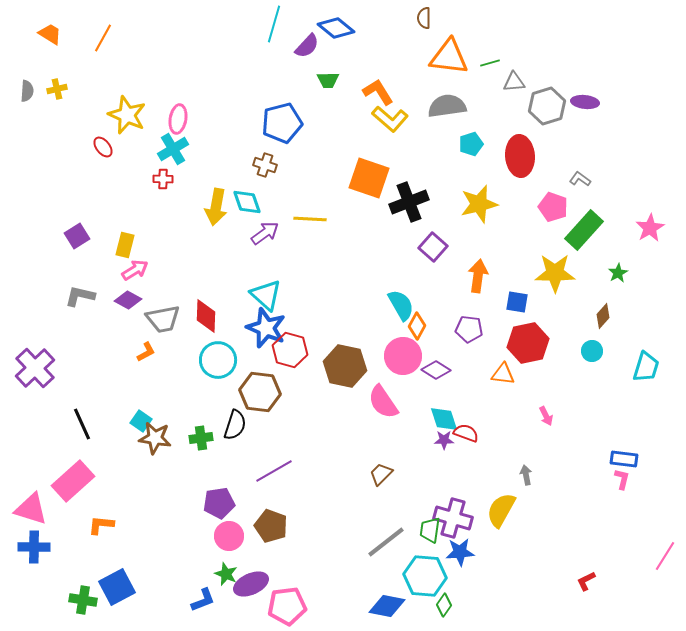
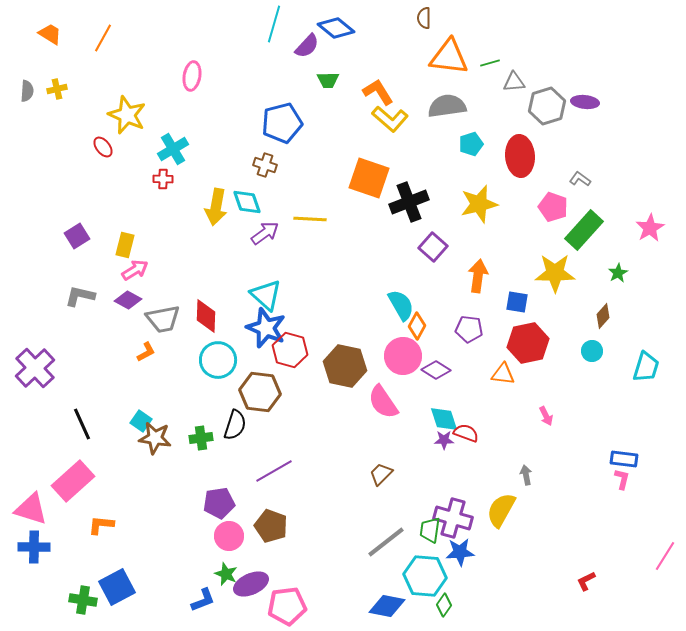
pink ellipse at (178, 119): moved 14 px right, 43 px up
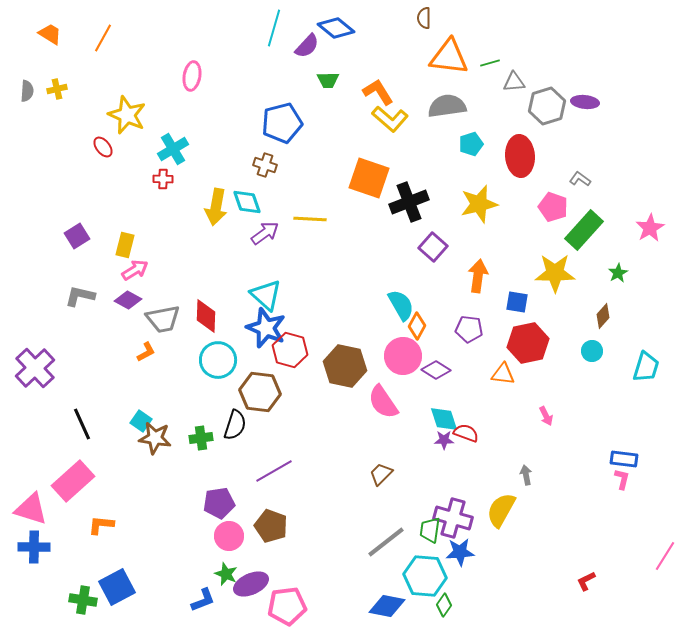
cyan line at (274, 24): moved 4 px down
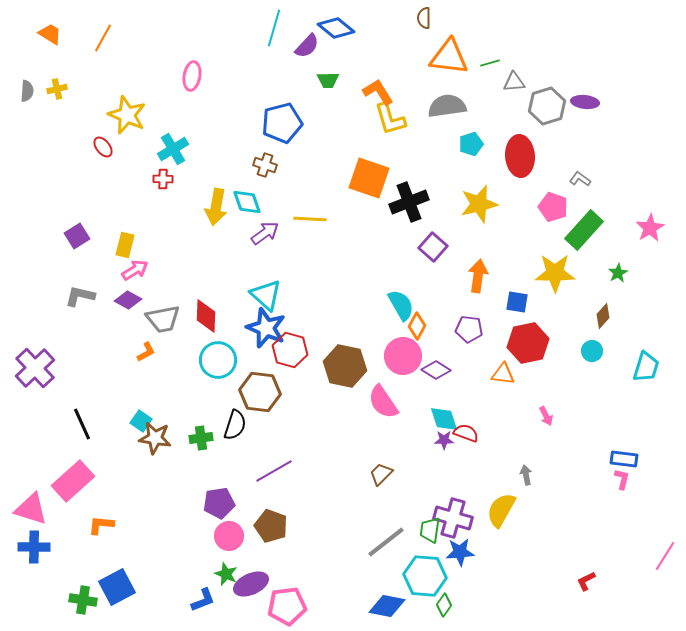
yellow L-shape at (390, 119): rotated 33 degrees clockwise
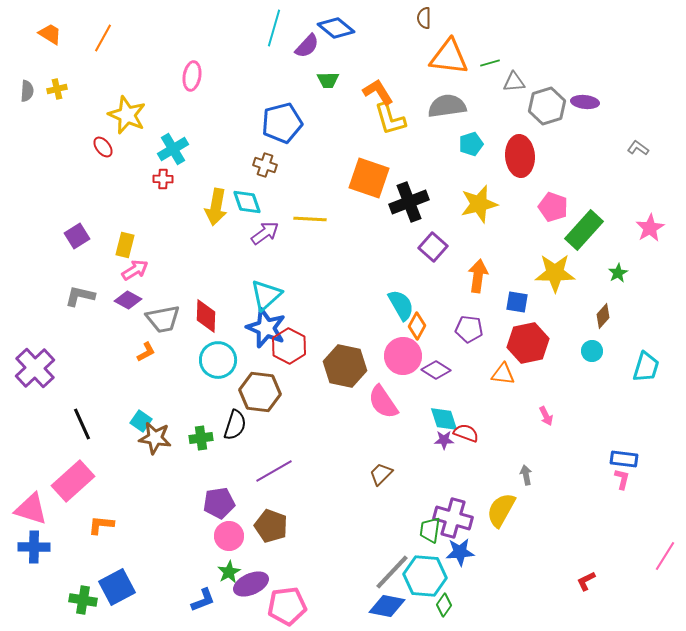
gray L-shape at (580, 179): moved 58 px right, 31 px up
cyan triangle at (266, 295): rotated 36 degrees clockwise
red hexagon at (290, 350): moved 1 px left, 4 px up; rotated 12 degrees clockwise
gray line at (386, 542): moved 6 px right, 30 px down; rotated 9 degrees counterclockwise
green star at (226, 574): moved 3 px right, 2 px up; rotated 20 degrees clockwise
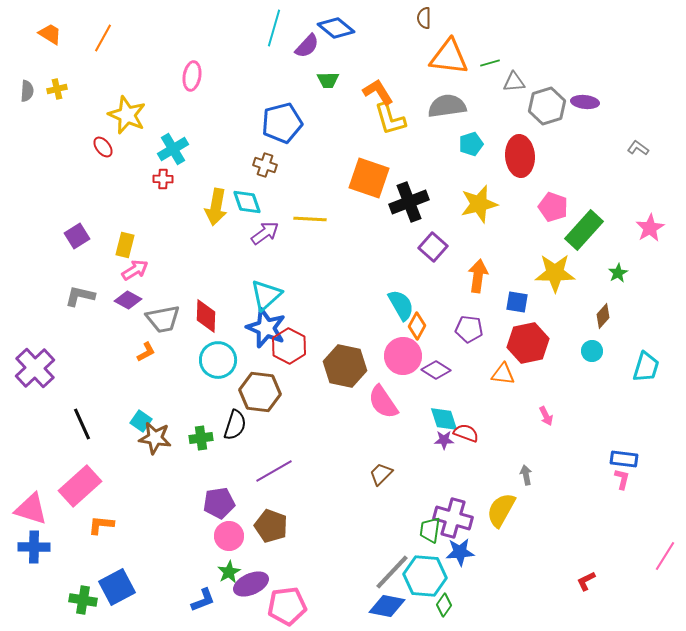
pink rectangle at (73, 481): moved 7 px right, 5 px down
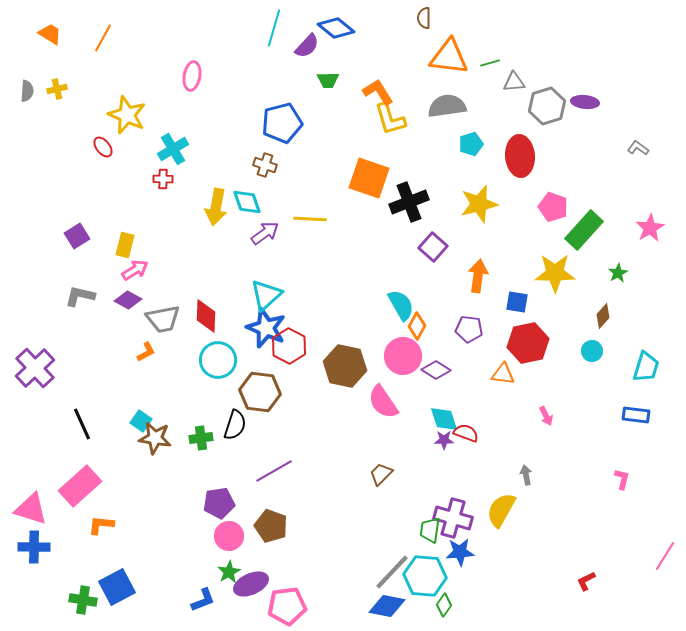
blue rectangle at (624, 459): moved 12 px right, 44 px up
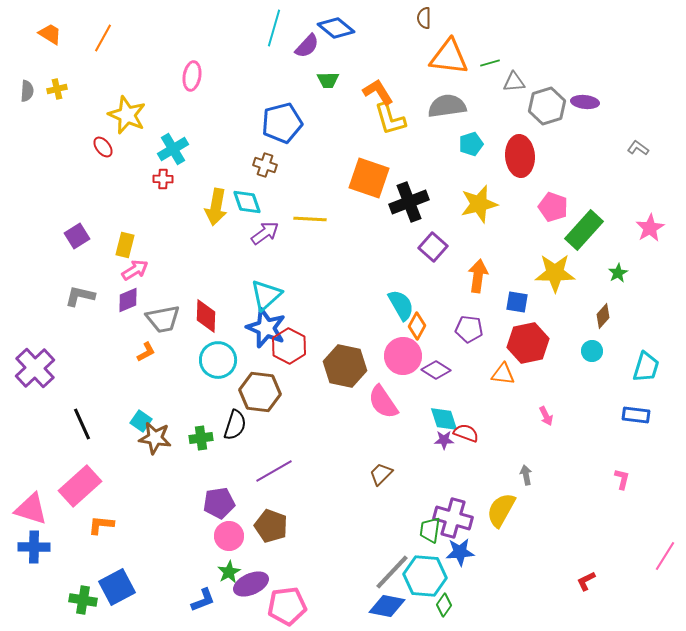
purple diamond at (128, 300): rotated 52 degrees counterclockwise
